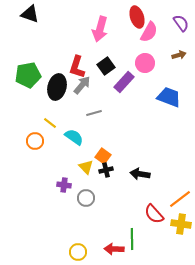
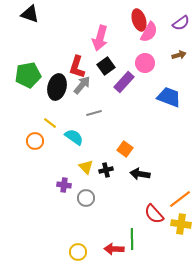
red ellipse: moved 2 px right, 3 px down
purple semicircle: rotated 90 degrees clockwise
pink arrow: moved 9 px down
orange square: moved 22 px right, 7 px up
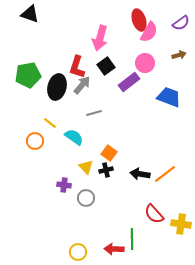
purple rectangle: moved 5 px right; rotated 10 degrees clockwise
orange square: moved 16 px left, 4 px down
orange line: moved 15 px left, 25 px up
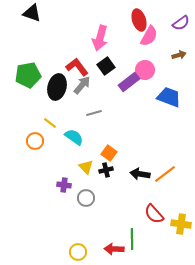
black triangle: moved 2 px right, 1 px up
pink semicircle: moved 4 px down
pink circle: moved 7 px down
red L-shape: rotated 125 degrees clockwise
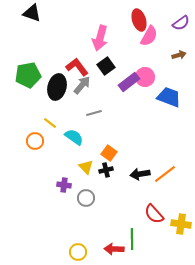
pink circle: moved 7 px down
black arrow: rotated 18 degrees counterclockwise
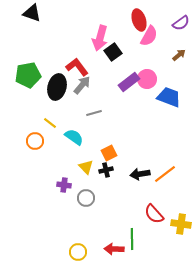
brown arrow: rotated 24 degrees counterclockwise
black square: moved 7 px right, 14 px up
pink circle: moved 2 px right, 2 px down
orange square: rotated 28 degrees clockwise
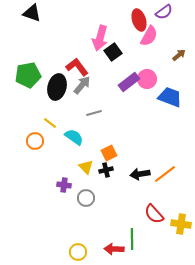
purple semicircle: moved 17 px left, 11 px up
blue trapezoid: moved 1 px right
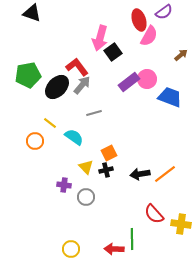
brown arrow: moved 2 px right
black ellipse: rotated 30 degrees clockwise
gray circle: moved 1 px up
yellow circle: moved 7 px left, 3 px up
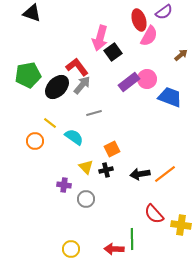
orange square: moved 3 px right, 4 px up
gray circle: moved 2 px down
yellow cross: moved 1 px down
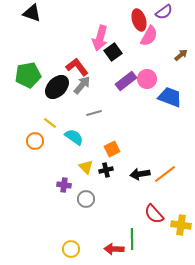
purple rectangle: moved 3 px left, 1 px up
